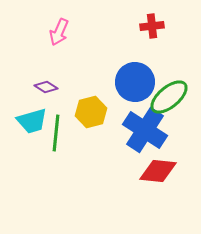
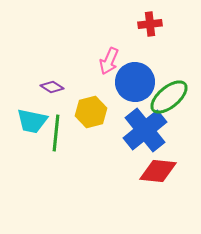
red cross: moved 2 px left, 2 px up
pink arrow: moved 50 px right, 29 px down
purple diamond: moved 6 px right
cyan trapezoid: rotated 28 degrees clockwise
blue cross: rotated 18 degrees clockwise
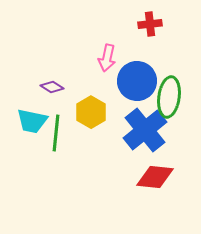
pink arrow: moved 2 px left, 3 px up; rotated 12 degrees counterclockwise
blue circle: moved 2 px right, 1 px up
green ellipse: rotated 42 degrees counterclockwise
yellow hexagon: rotated 16 degrees counterclockwise
red diamond: moved 3 px left, 6 px down
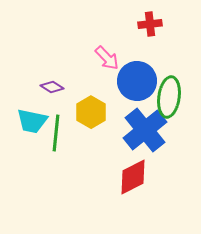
pink arrow: rotated 56 degrees counterclockwise
red diamond: moved 22 px left; rotated 33 degrees counterclockwise
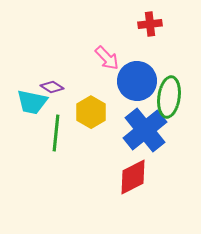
cyan trapezoid: moved 19 px up
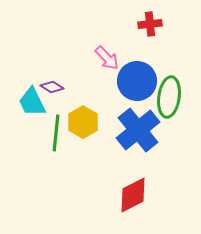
cyan trapezoid: rotated 52 degrees clockwise
yellow hexagon: moved 8 px left, 10 px down
blue cross: moved 7 px left
red diamond: moved 18 px down
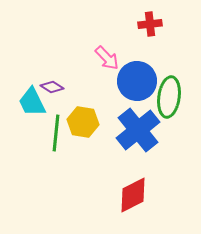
yellow hexagon: rotated 20 degrees counterclockwise
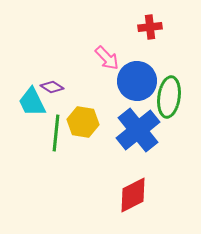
red cross: moved 3 px down
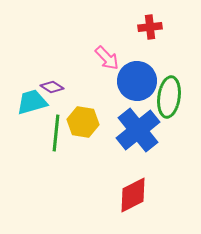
cyan trapezoid: rotated 100 degrees clockwise
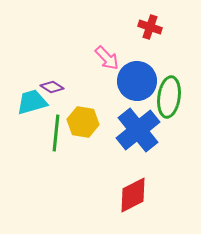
red cross: rotated 25 degrees clockwise
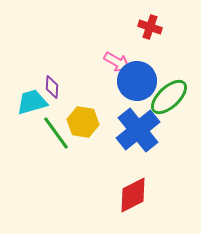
pink arrow: moved 10 px right, 4 px down; rotated 16 degrees counterclockwise
purple diamond: rotated 60 degrees clockwise
green ellipse: rotated 39 degrees clockwise
green line: rotated 42 degrees counterclockwise
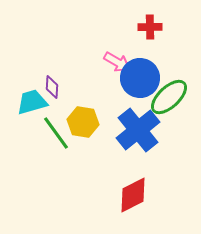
red cross: rotated 20 degrees counterclockwise
blue circle: moved 3 px right, 3 px up
